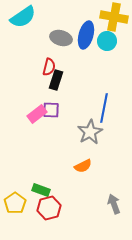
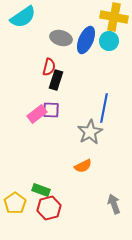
blue ellipse: moved 5 px down; rotated 8 degrees clockwise
cyan circle: moved 2 px right
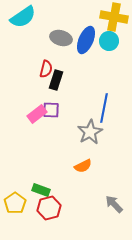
red semicircle: moved 3 px left, 2 px down
gray arrow: rotated 24 degrees counterclockwise
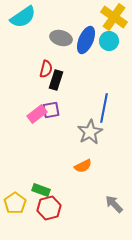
yellow cross: rotated 24 degrees clockwise
purple square: rotated 12 degrees counterclockwise
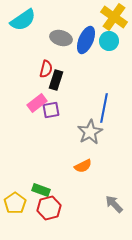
cyan semicircle: moved 3 px down
pink rectangle: moved 11 px up
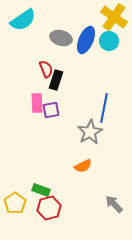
red semicircle: rotated 36 degrees counterclockwise
pink rectangle: rotated 54 degrees counterclockwise
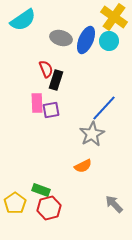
blue line: rotated 32 degrees clockwise
gray star: moved 2 px right, 2 px down
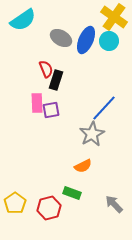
gray ellipse: rotated 15 degrees clockwise
green rectangle: moved 31 px right, 3 px down
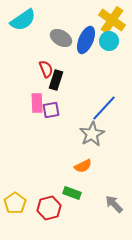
yellow cross: moved 2 px left, 3 px down
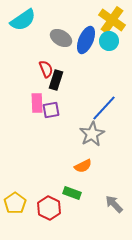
red hexagon: rotated 20 degrees counterclockwise
